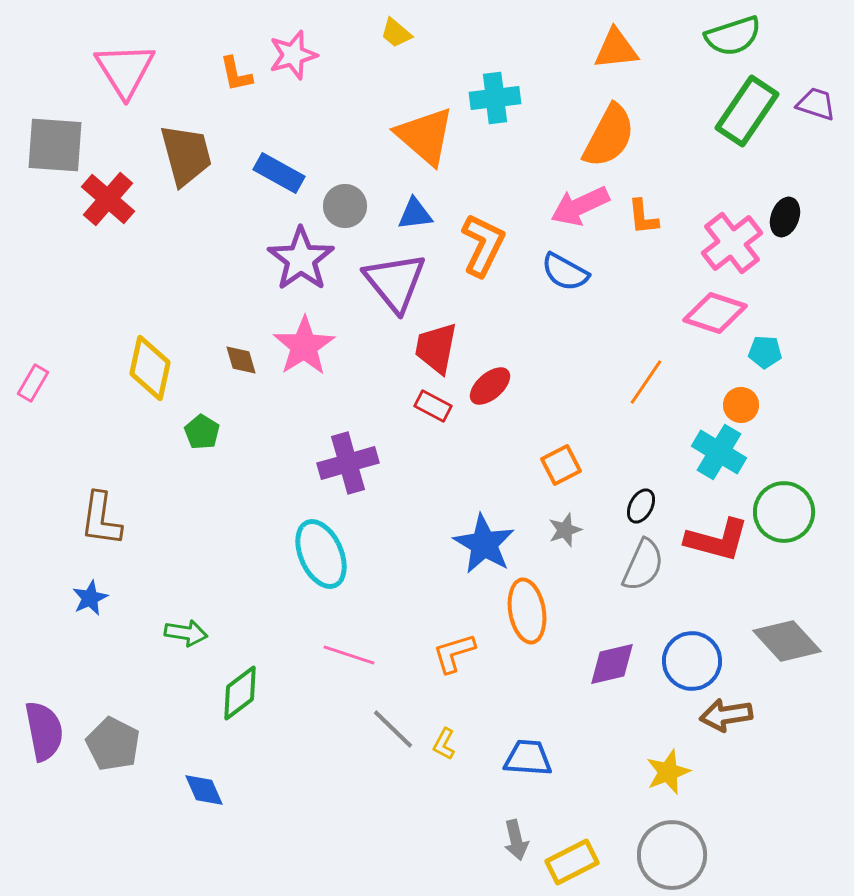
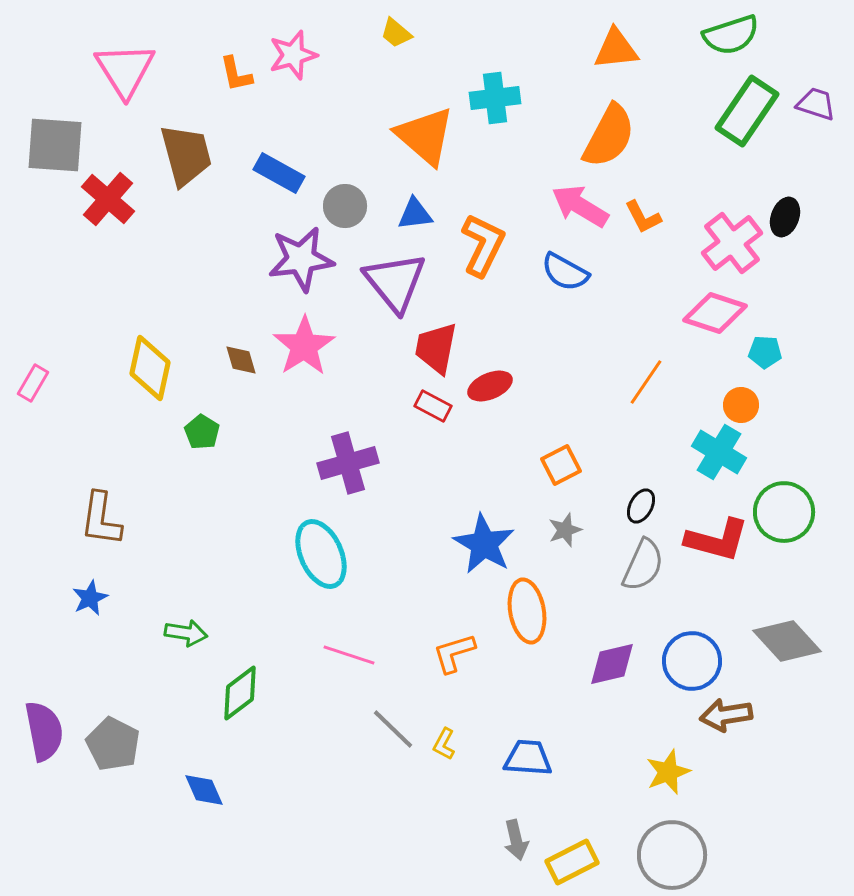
green semicircle at (733, 36): moved 2 px left, 1 px up
pink arrow at (580, 206): rotated 56 degrees clockwise
orange L-shape at (643, 217): rotated 21 degrees counterclockwise
purple star at (301, 259): rotated 28 degrees clockwise
red ellipse at (490, 386): rotated 18 degrees clockwise
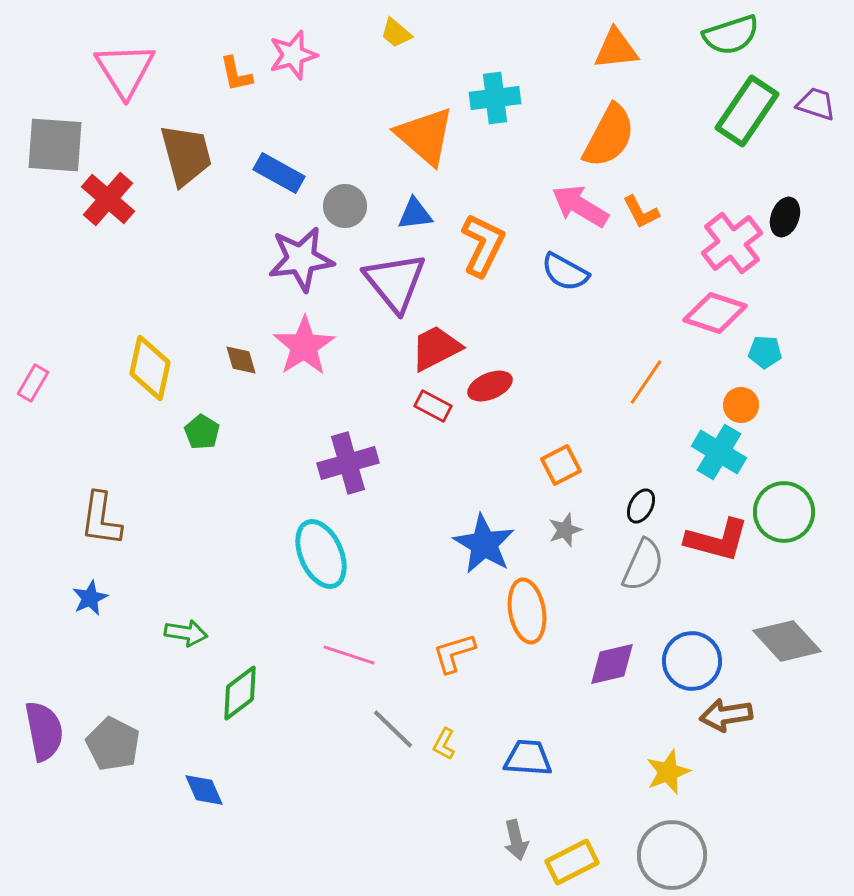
orange L-shape at (643, 217): moved 2 px left, 5 px up
red trapezoid at (436, 348): rotated 52 degrees clockwise
